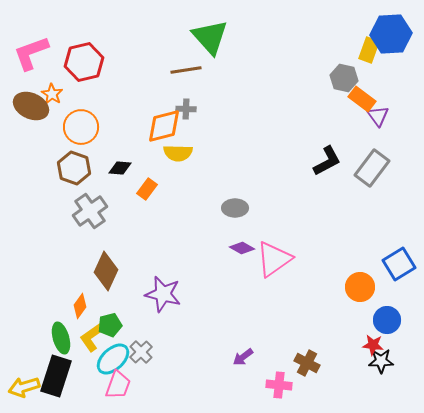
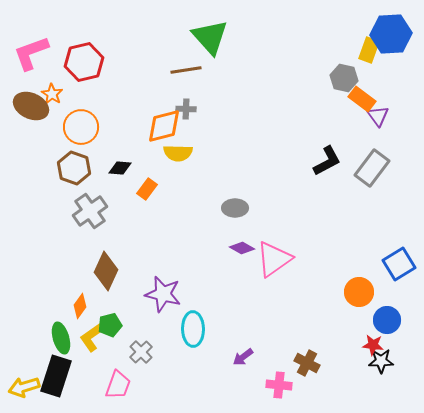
orange circle at (360, 287): moved 1 px left, 5 px down
cyan ellipse at (113, 359): moved 80 px right, 30 px up; rotated 48 degrees counterclockwise
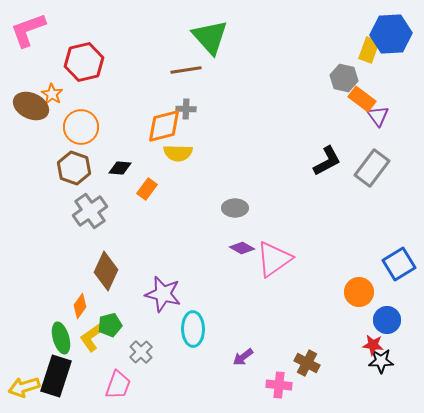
pink L-shape at (31, 53): moved 3 px left, 23 px up
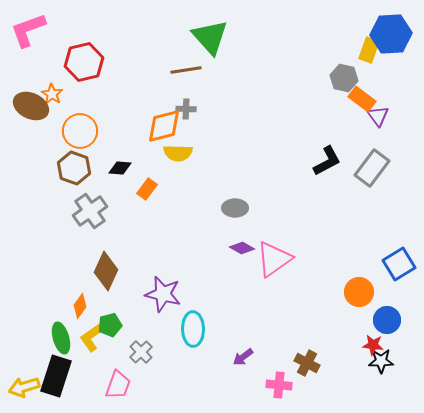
orange circle at (81, 127): moved 1 px left, 4 px down
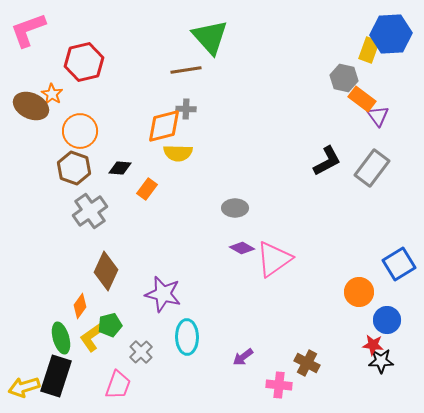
cyan ellipse at (193, 329): moved 6 px left, 8 px down
